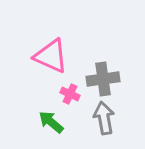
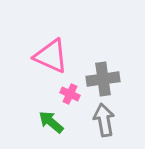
gray arrow: moved 2 px down
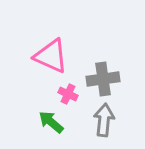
pink cross: moved 2 px left
gray arrow: rotated 16 degrees clockwise
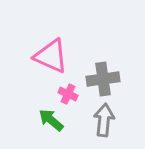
green arrow: moved 2 px up
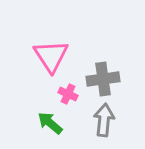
pink triangle: rotated 33 degrees clockwise
green arrow: moved 1 px left, 3 px down
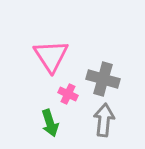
gray cross: rotated 24 degrees clockwise
green arrow: rotated 148 degrees counterclockwise
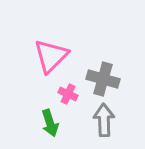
pink triangle: rotated 18 degrees clockwise
gray arrow: rotated 8 degrees counterclockwise
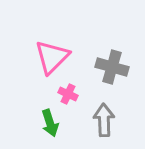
pink triangle: moved 1 px right, 1 px down
gray cross: moved 9 px right, 12 px up
